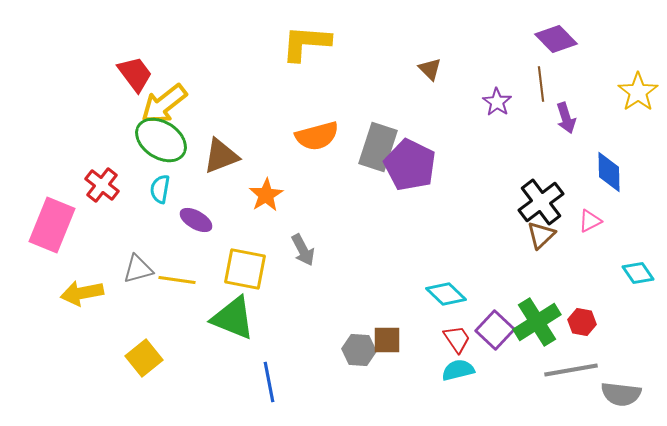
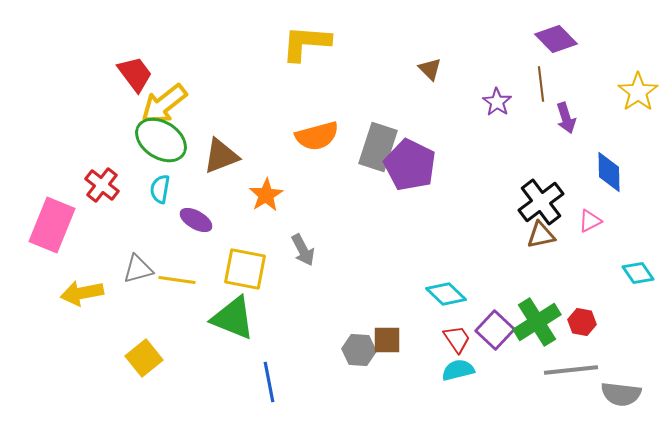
brown triangle at (541, 235): rotated 32 degrees clockwise
gray line at (571, 370): rotated 4 degrees clockwise
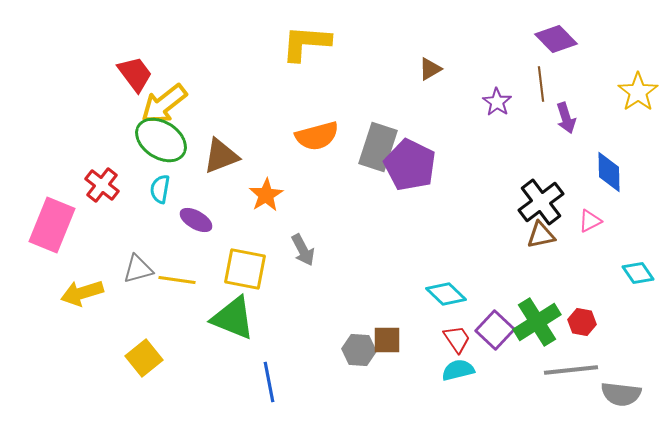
brown triangle at (430, 69): rotated 45 degrees clockwise
yellow arrow at (82, 293): rotated 6 degrees counterclockwise
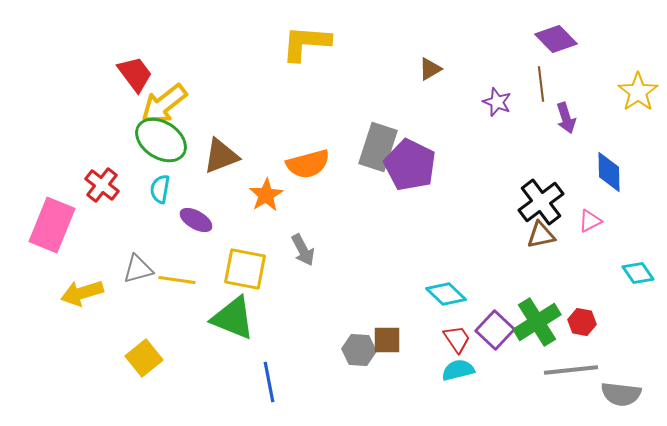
purple star at (497, 102): rotated 12 degrees counterclockwise
orange semicircle at (317, 136): moved 9 px left, 28 px down
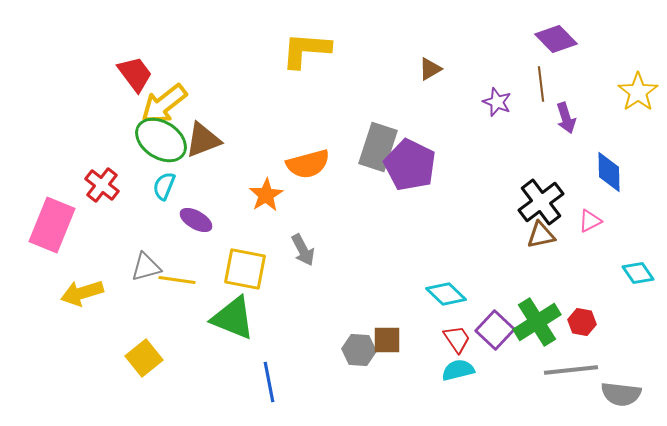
yellow L-shape at (306, 43): moved 7 px down
brown triangle at (221, 156): moved 18 px left, 16 px up
cyan semicircle at (160, 189): moved 4 px right, 3 px up; rotated 12 degrees clockwise
gray triangle at (138, 269): moved 8 px right, 2 px up
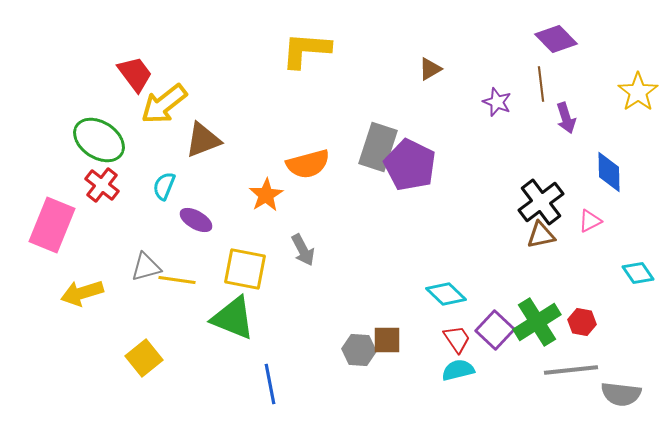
green ellipse at (161, 140): moved 62 px left
blue line at (269, 382): moved 1 px right, 2 px down
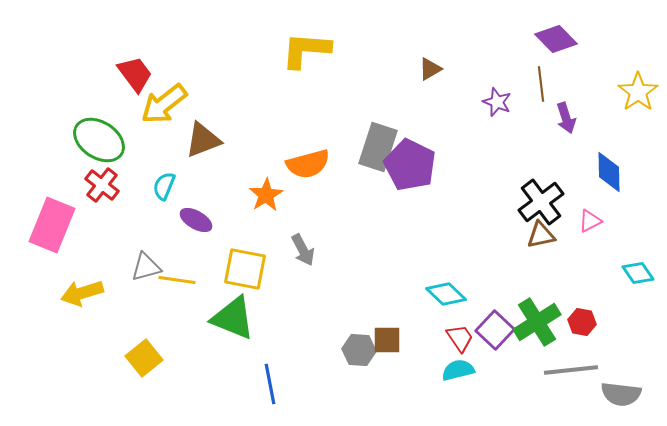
red trapezoid at (457, 339): moved 3 px right, 1 px up
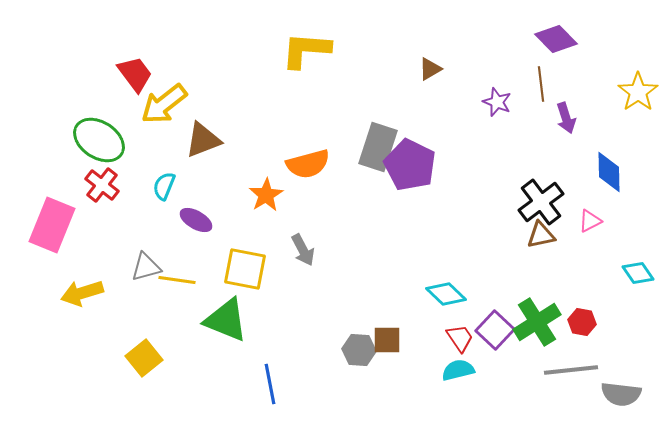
green triangle at (233, 318): moved 7 px left, 2 px down
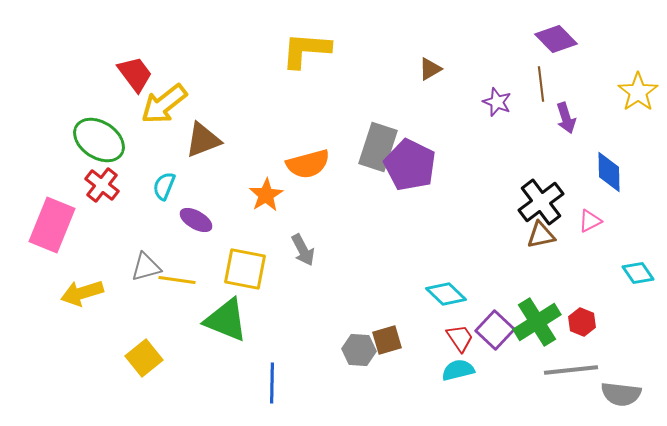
red hexagon at (582, 322): rotated 12 degrees clockwise
brown square at (387, 340): rotated 16 degrees counterclockwise
blue line at (270, 384): moved 2 px right, 1 px up; rotated 12 degrees clockwise
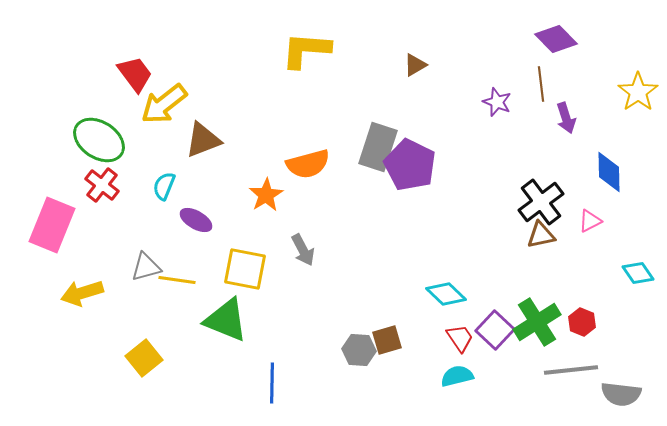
brown triangle at (430, 69): moved 15 px left, 4 px up
cyan semicircle at (458, 370): moved 1 px left, 6 px down
